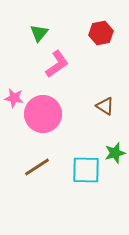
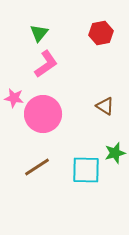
pink L-shape: moved 11 px left
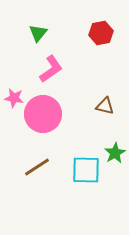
green triangle: moved 1 px left
pink L-shape: moved 5 px right, 5 px down
brown triangle: rotated 18 degrees counterclockwise
green star: rotated 15 degrees counterclockwise
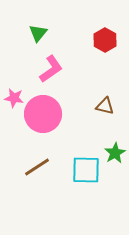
red hexagon: moved 4 px right, 7 px down; rotated 20 degrees counterclockwise
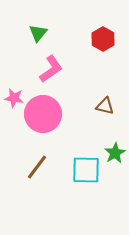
red hexagon: moved 2 px left, 1 px up
brown line: rotated 20 degrees counterclockwise
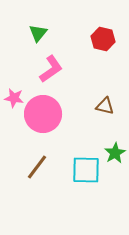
red hexagon: rotated 15 degrees counterclockwise
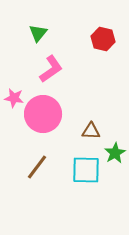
brown triangle: moved 14 px left, 25 px down; rotated 12 degrees counterclockwise
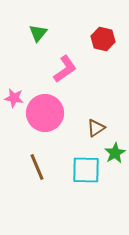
pink L-shape: moved 14 px right
pink circle: moved 2 px right, 1 px up
brown triangle: moved 5 px right, 3 px up; rotated 36 degrees counterclockwise
brown line: rotated 60 degrees counterclockwise
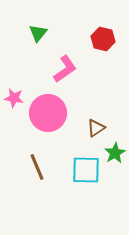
pink circle: moved 3 px right
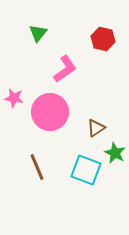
pink circle: moved 2 px right, 1 px up
green star: rotated 15 degrees counterclockwise
cyan square: rotated 20 degrees clockwise
